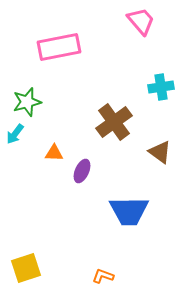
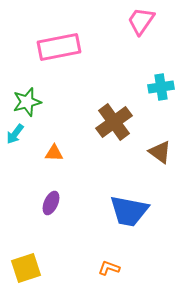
pink trapezoid: rotated 104 degrees counterclockwise
purple ellipse: moved 31 px left, 32 px down
blue trapezoid: rotated 12 degrees clockwise
orange L-shape: moved 6 px right, 8 px up
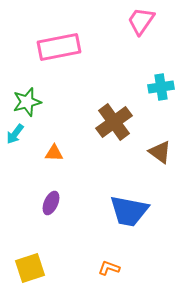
yellow square: moved 4 px right
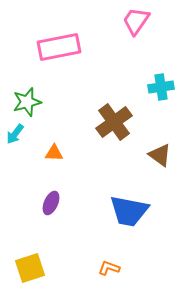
pink trapezoid: moved 5 px left
brown triangle: moved 3 px down
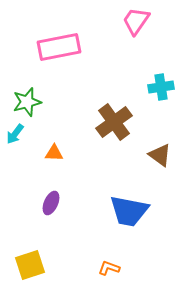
yellow square: moved 3 px up
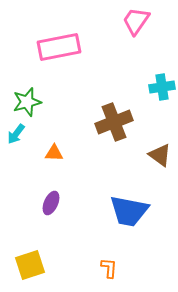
cyan cross: moved 1 px right
brown cross: rotated 15 degrees clockwise
cyan arrow: moved 1 px right
orange L-shape: rotated 75 degrees clockwise
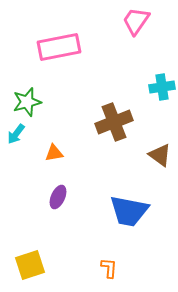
orange triangle: rotated 12 degrees counterclockwise
purple ellipse: moved 7 px right, 6 px up
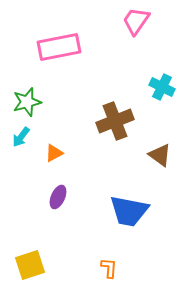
cyan cross: rotated 35 degrees clockwise
brown cross: moved 1 px right, 1 px up
cyan arrow: moved 5 px right, 3 px down
orange triangle: rotated 18 degrees counterclockwise
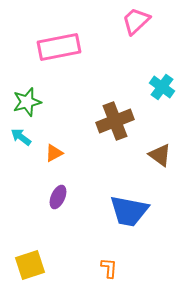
pink trapezoid: rotated 12 degrees clockwise
cyan cross: rotated 10 degrees clockwise
cyan arrow: rotated 90 degrees clockwise
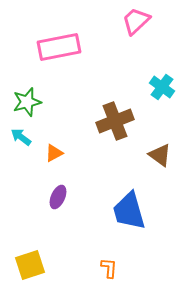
blue trapezoid: rotated 63 degrees clockwise
